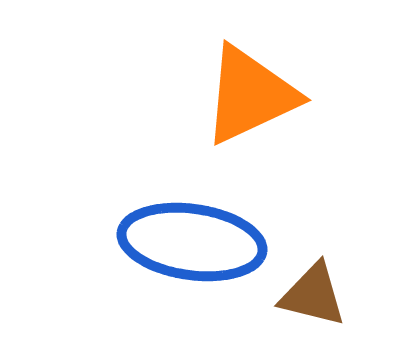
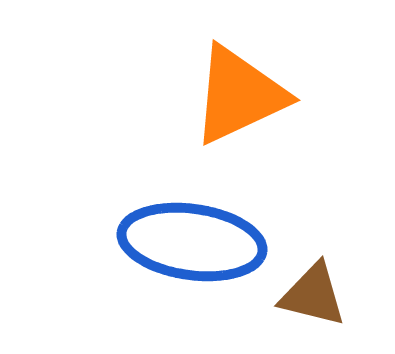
orange triangle: moved 11 px left
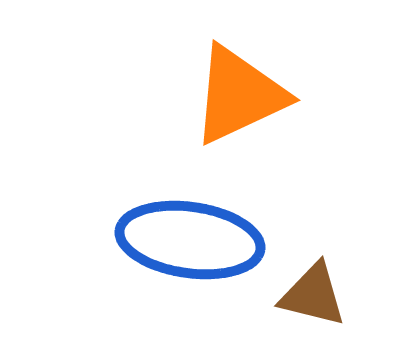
blue ellipse: moved 2 px left, 2 px up
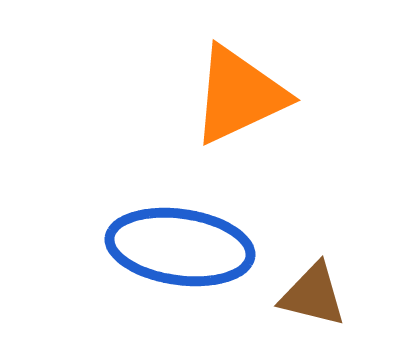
blue ellipse: moved 10 px left, 7 px down
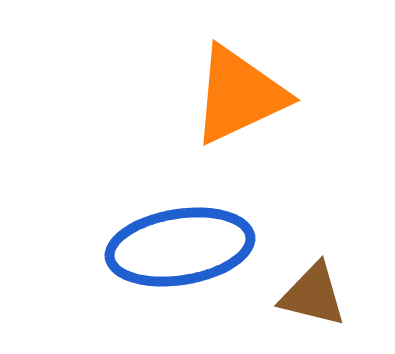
blue ellipse: rotated 17 degrees counterclockwise
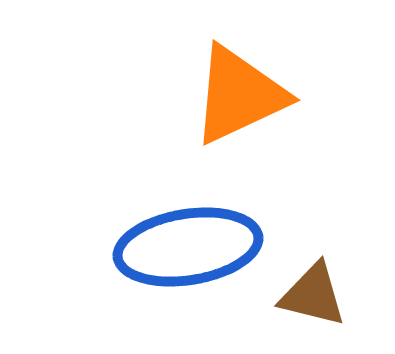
blue ellipse: moved 8 px right
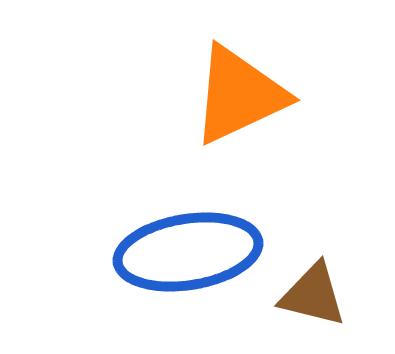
blue ellipse: moved 5 px down
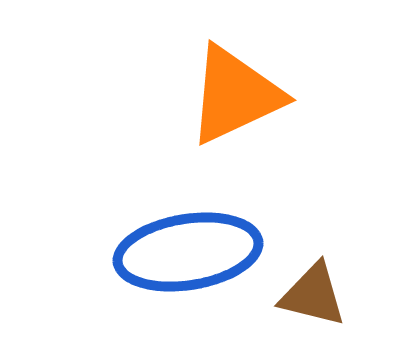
orange triangle: moved 4 px left
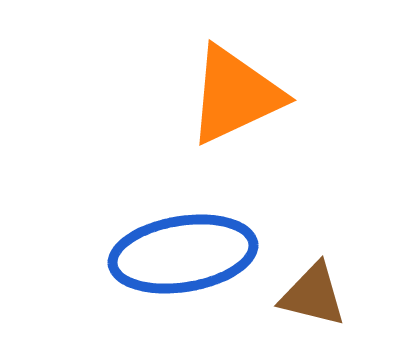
blue ellipse: moved 5 px left, 2 px down
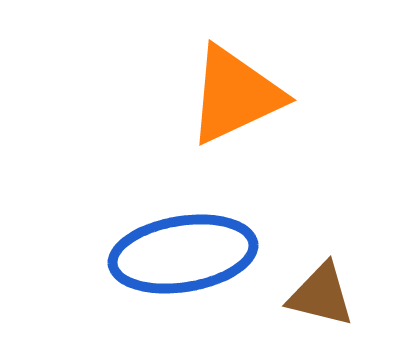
brown triangle: moved 8 px right
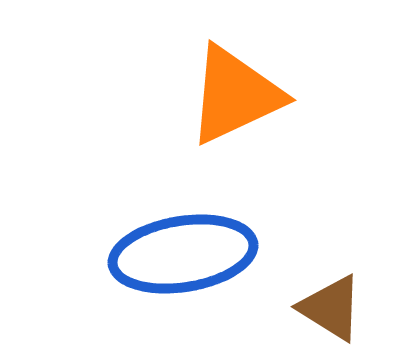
brown triangle: moved 10 px right, 13 px down; rotated 18 degrees clockwise
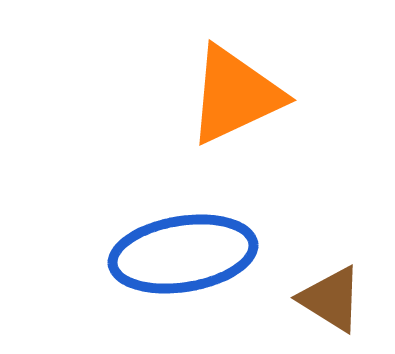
brown triangle: moved 9 px up
